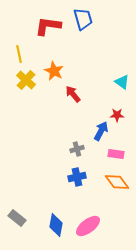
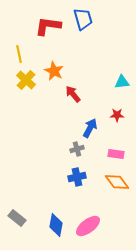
cyan triangle: rotated 42 degrees counterclockwise
blue arrow: moved 11 px left, 3 px up
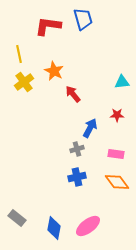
yellow cross: moved 2 px left, 2 px down; rotated 12 degrees clockwise
blue diamond: moved 2 px left, 3 px down
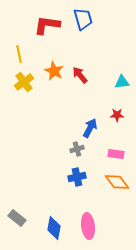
red L-shape: moved 1 px left, 1 px up
red arrow: moved 7 px right, 19 px up
pink ellipse: rotated 60 degrees counterclockwise
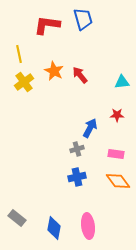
orange diamond: moved 1 px right, 1 px up
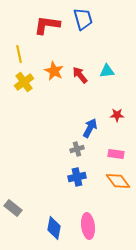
cyan triangle: moved 15 px left, 11 px up
gray rectangle: moved 4 px left, 10 px up
